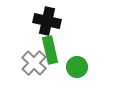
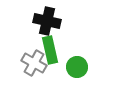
gray cross: rotated 15 degrees counterclockwise
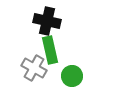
gray cross: moved 5 px down
green circle: moved 5 px left, 9 px down
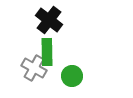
black cross: moved 2 px right, 1 px up; rotated 24 degrees clockwise
green rectangle: moved 3 px left, 2 px down; rotated 12 degrees clockwise
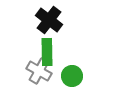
gray cross: moved 5 px right, 3 px down
